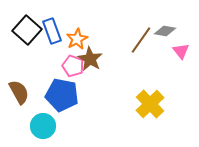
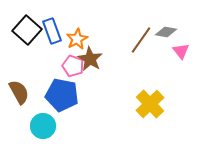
gray diamond: moved 1 px right, 1 px down
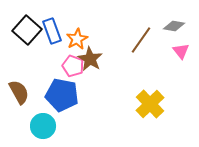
gray diamond: moved 8 px right, 6 px up
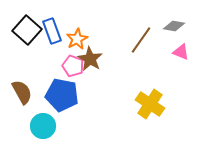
pink triangle: moved 1 px down; rotated 30 degrees counterclockwise
brown semicircle: moved 3 px right
yellow cross: rotated 12 degrees counterclockwise
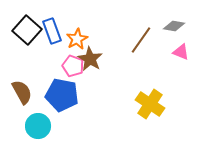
cyan circle: moved 5 px left
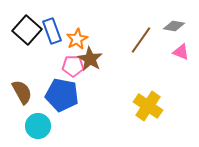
pink pentagon: rotated 20 degrees counterclockwise
yellow cross: moved 2 px left, 2 px down
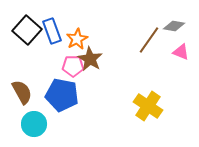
brown line: moved 8 px right
cyan circle: moved 4 px left, 2 px up
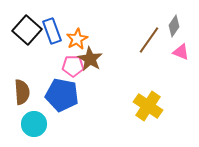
gray diamond: rotated 65 degrees counterclockwise
brown semicircle: rotated 25 degrees clockwise
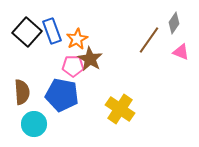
gray diamond: moved 3 px up
black square: moved 2 px down
yellow cross: moved 28 px left, 3 px down
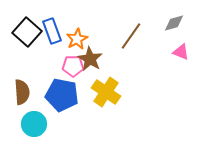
gray diamond: rotated 40 degrees clockwise
brown line: moved 18 px left, 4 px up
yellow cross: moved 14 px left, 17 px up
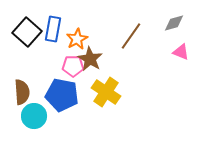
blue rectangle: moved 1 px right, 2 px up; rotated 30 degrees clockwise
cyan circle: moved 8 px up
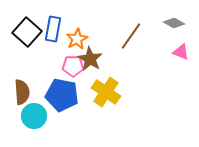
gray diamond: rotated 45 degrees clockwise
